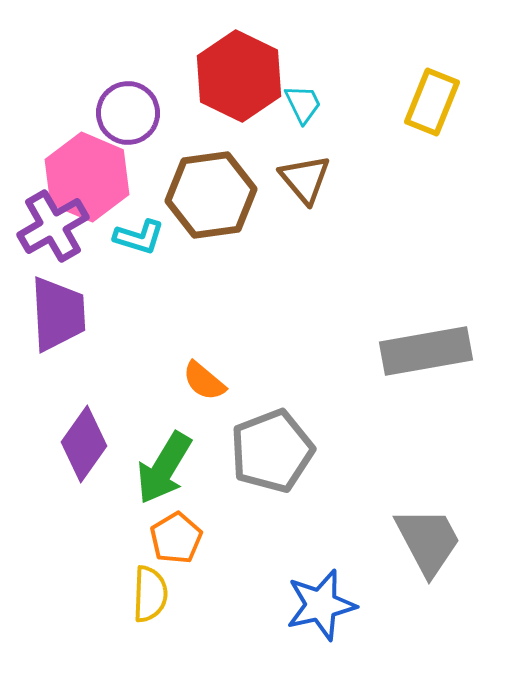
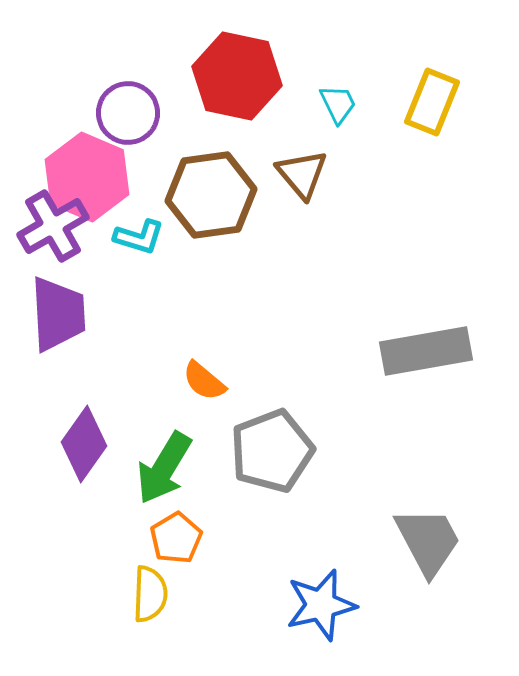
red hexagon: moved 2 px left; rotated 14 degrees counterclockwise
cyan trapezoid: moved 35 px right
brown triangle: moved 3 px left, 5 px up
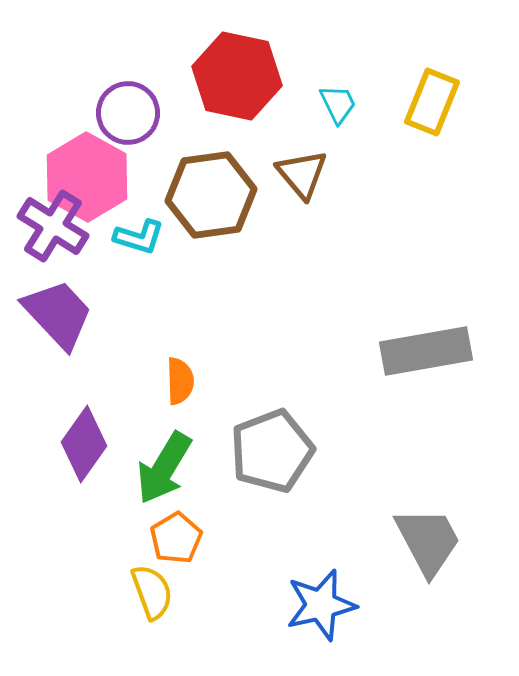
pink hexagon: rotated 6 degrees clockwise
purple cross: rotated 28 degrees counterclockwise
purple trapezoid: rotated 40 degrees counterclockwise
orange semicircle: moved 24 px left; rotated 132 degrees counterclockwise
yellow semicircle: moved 2 px right, 2 px up; rotated 22 degrees counterclockwise
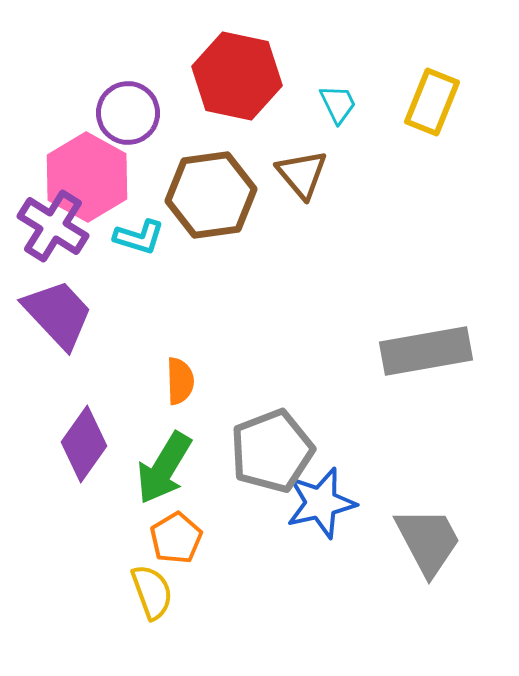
blue star: moved 102 px up
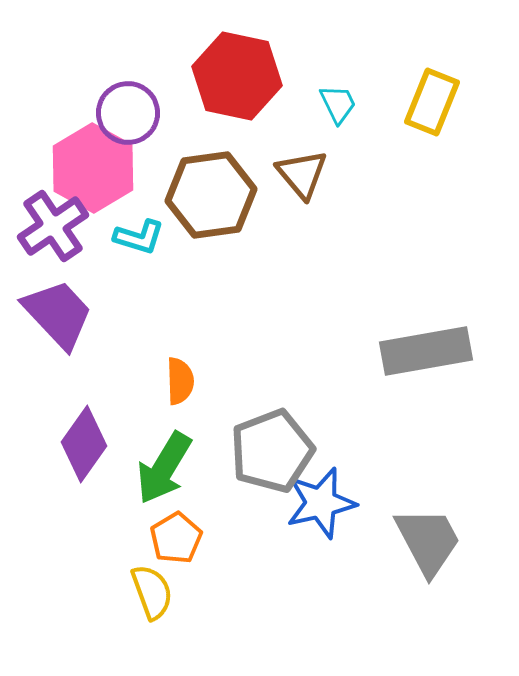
pink hexagon: moved 6 px right, 9 px up
purple cross: rotated 24 degrees clockwise
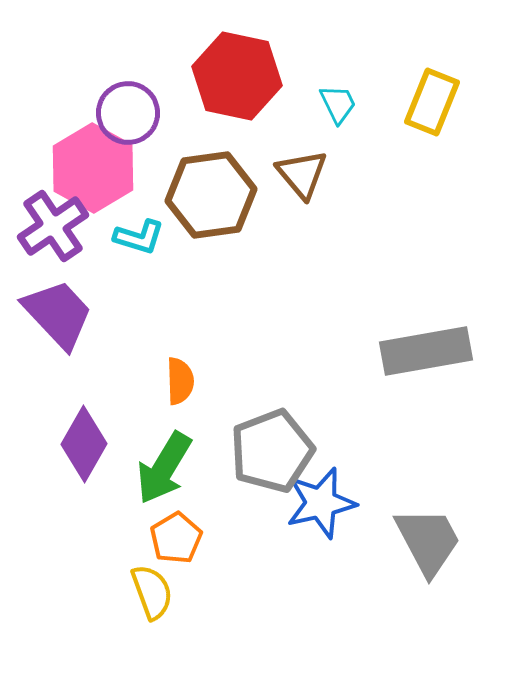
purple diamond: rotated 6 degrees counterclockwise
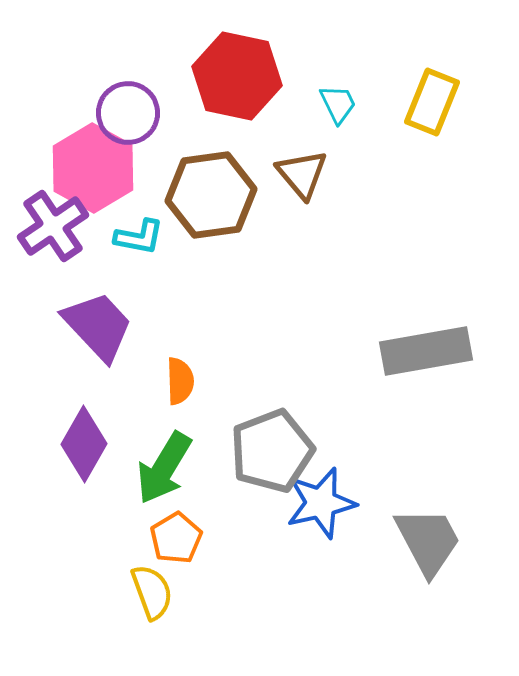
cyan L-shape: rotated 6 degrees counterclockwise
purple trapezoid: moved 40 px right, 12 px down
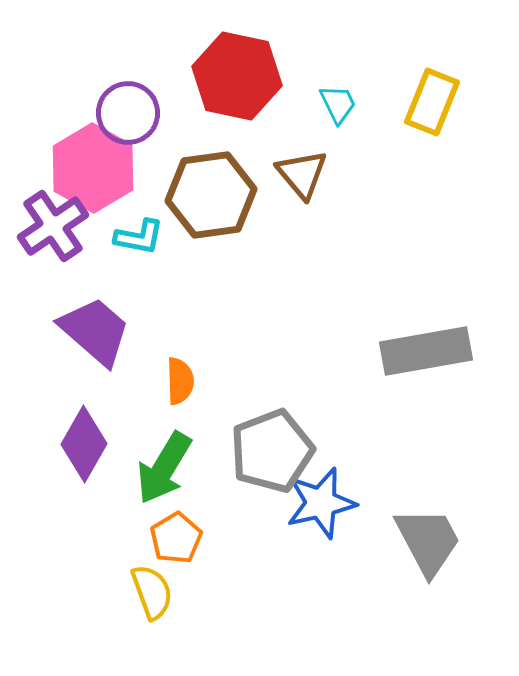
purple trapezoid: moved 3 px left, 5 px down; rotated 6 degrees counterclockwise
